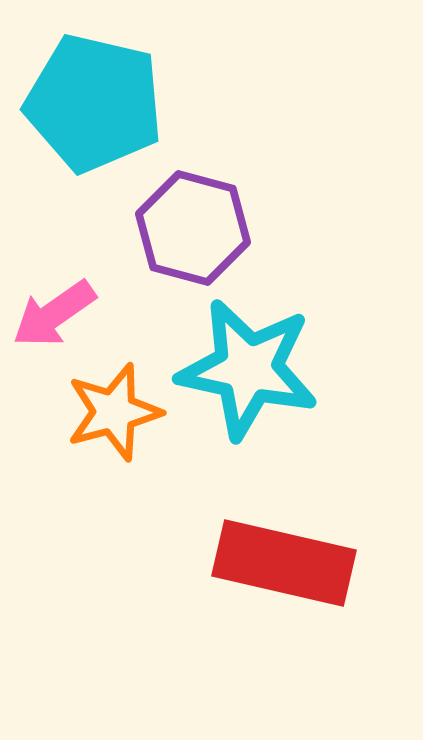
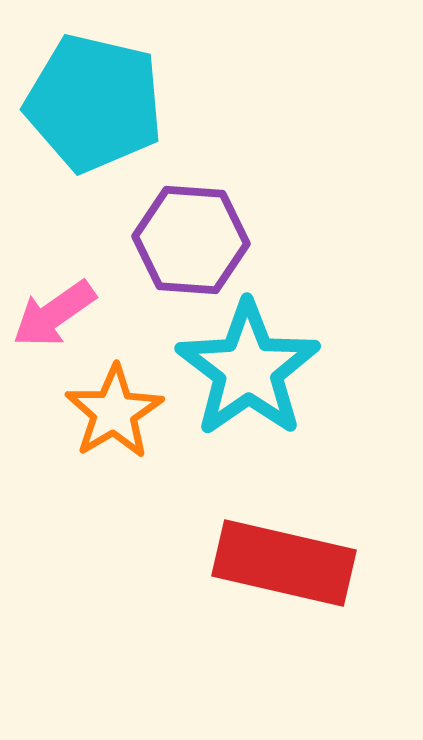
purple hexagon: moved 2 px left, 12 px down; rotated 11 degrees counterclockwise
cyan star: rotated 25 degrees clockwise
orange star: rotated 16 degrees counterclockwise
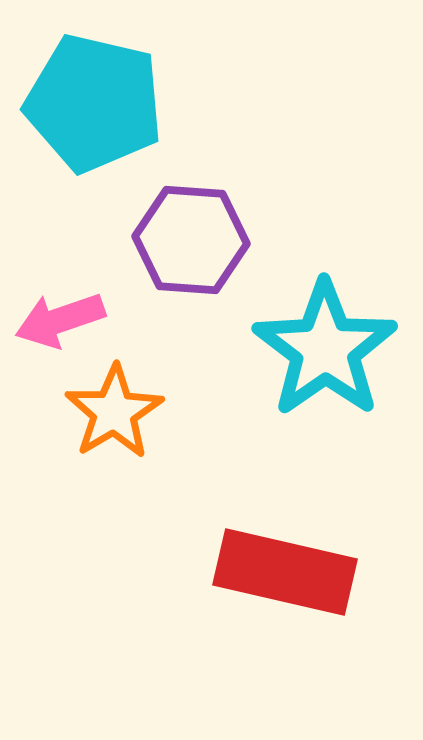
pink arrow: moved 6 px right, 6 px down; rotated 16 degrees clockwise
cyan star: moved 77 px right, 20 px up
red rectangle: moved 1 px right, 9 px down
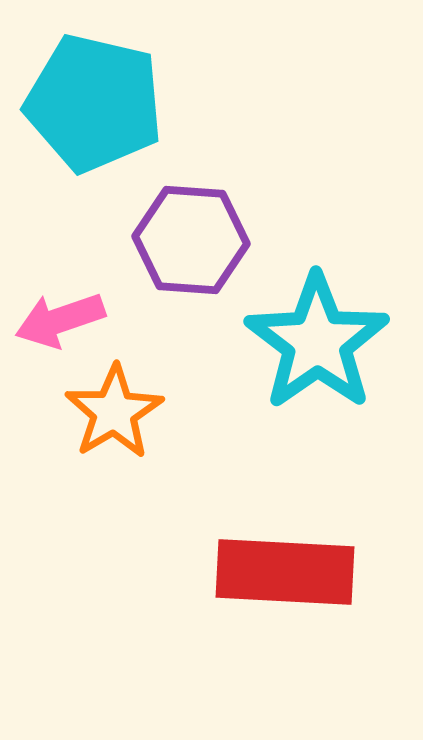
cyan star: moved 8 px left, 7 px up
red rectangle: rotated 10 degrees counterclockwise
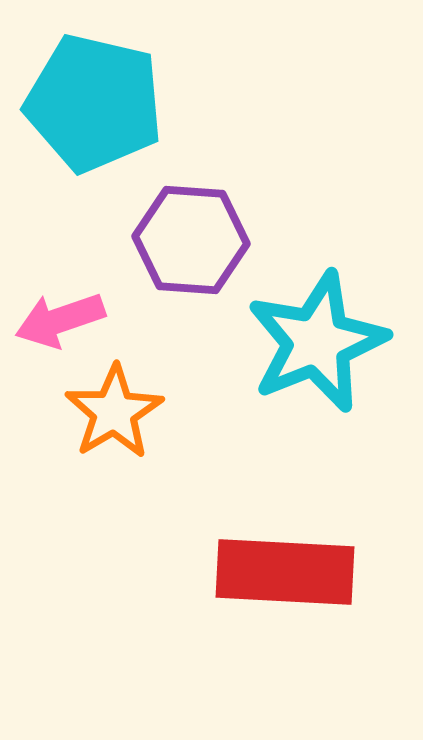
cyan star: rotated 13 degrees clockwise
